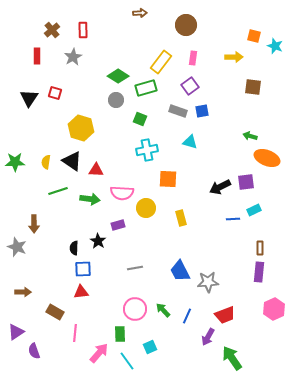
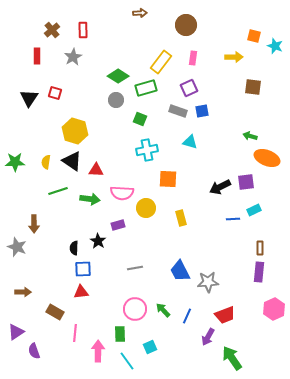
purple square at (190, 86): moved 1 px left, 2 px down; rotated 12 degrees clockwise
yellow hexagon at (81, 128): moved 6 px left, 3 px down
pink arrow at (99, 353): moved 1 px left, 2 px up; rotated 40 degrees counterclockwise
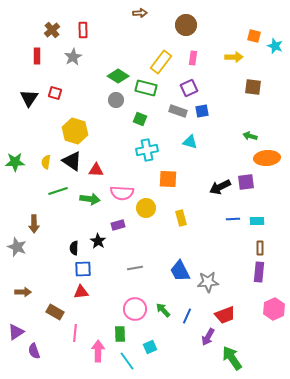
green rectangle at (146, 88): rotated 30 degrees clockwise
orange ellipse at (267, 158): rotated 25 degrees counterclockwise
cyan rectangle at (254, 210): moved 3 px right, 11 px down; rotated 24 degrees clockwise
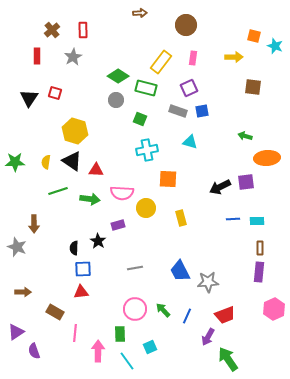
green arrow at (250, 136): moved 5 px left
green arrow at (232, 358): moved 4 px left, 1 px down
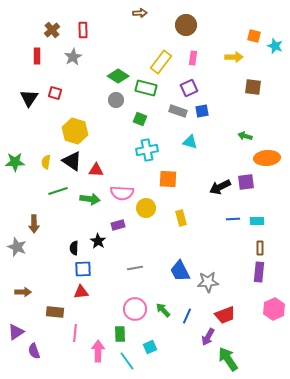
brown rectangle at (55, 312): rotated 24 degrees counterclockwise
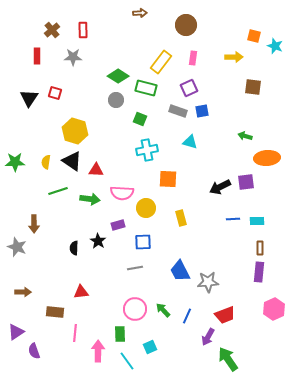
gray star at (73, 57): rotated 30 degrees clockwise
blue square at (83, 269): moved 60 px right, 27 px up
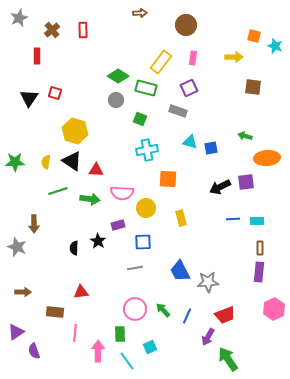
gray star at (73, 57): moved 54 px left, 39 px up; rotated 24 degrees counterclockwise
blue square at (202, 111): moved 9 px right, 37 px down
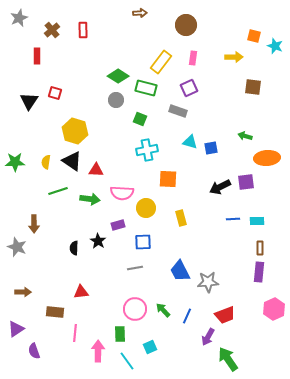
black triangle at (29, 98): moved 3 px down
purple triangle at (16, 332): moved 3 px up
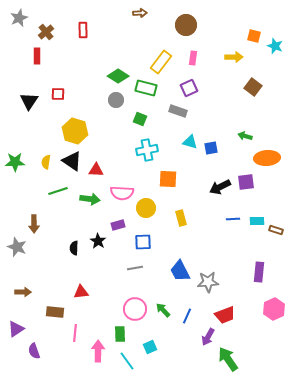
brown cross at (52, 30): moved 6 px left, 2 px down
brown square at (253, 87): rotated 30 degrees clockwise
red square at (55, 93): moved 3 px right, 1 px down; rotated 16 degrees counterclockwise
brown rectangle at (260, 248): moved 16 px right, 18 px up; rotated 72 degrees counterclockwise
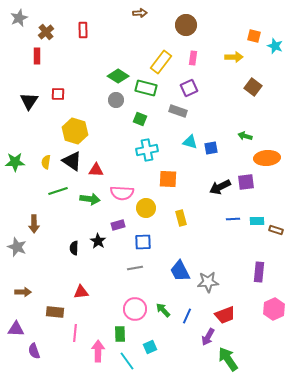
purple triangle at (16, 329): rotated 36 degrees clockwise
